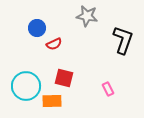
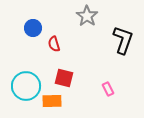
gray star: rotated 25 degrees clockwise
blue circle: moved 4 px left
red semicircle: rotated 98 degrees clockwise
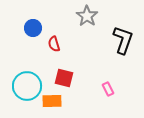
cyan circle: moved 1 px right
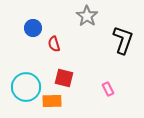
cyan circle: moved 1 px left, 1 px down
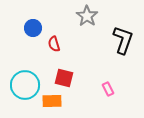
cyan circle: moved 1 px left, 2 px up
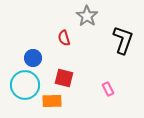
blue circle: moved 30 px down
red semicircle: moved 10 px right, 6 px up
